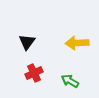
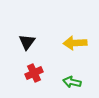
yellow arrow: moved 2 px left
green arrow: moved 2 px right, 1 px down; rotated 18 degrees counterclockwise
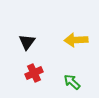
yellow arrow: moved 1 px right, 3 px up
green arrow: rotated 30 degrees clockwise
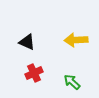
black triangle: rotated 42 degrees counterclockwise
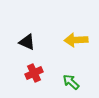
green arrow: moved 1 px left
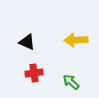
red cross: rotated 18 degrees clockwise
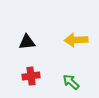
black triangle: rotated 30 degrees counterclockwise
red cross: moved 3 px left, 3 px down
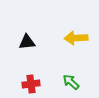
yellow arrow: moved 2 px up
red cross: moved 8 px down
